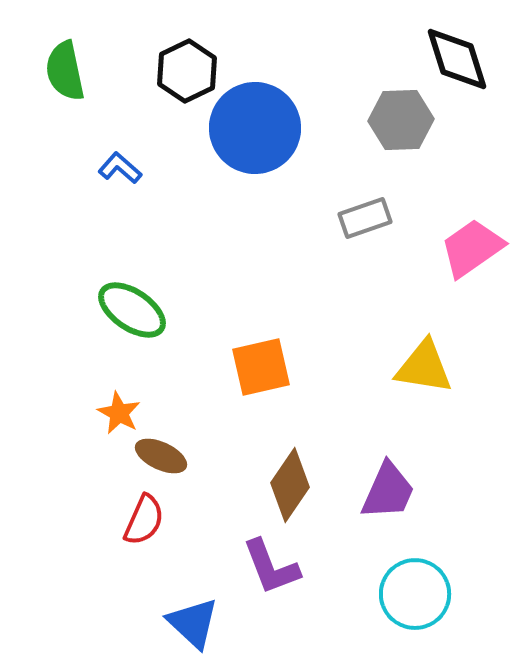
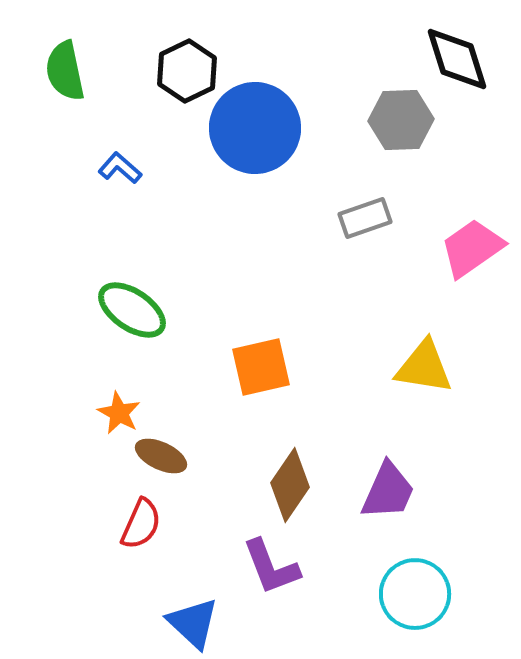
red semicircle: moved 3 px left, 4 px down
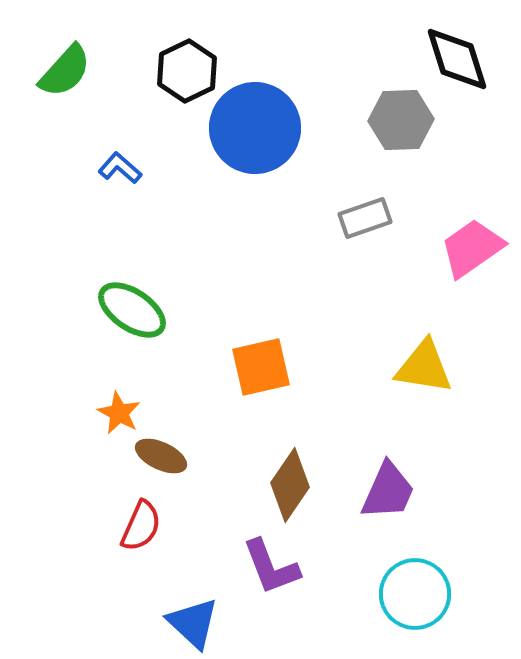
green semicircle: rotated 126 degrees counterclockwise
red semicircle: moved 2 px down
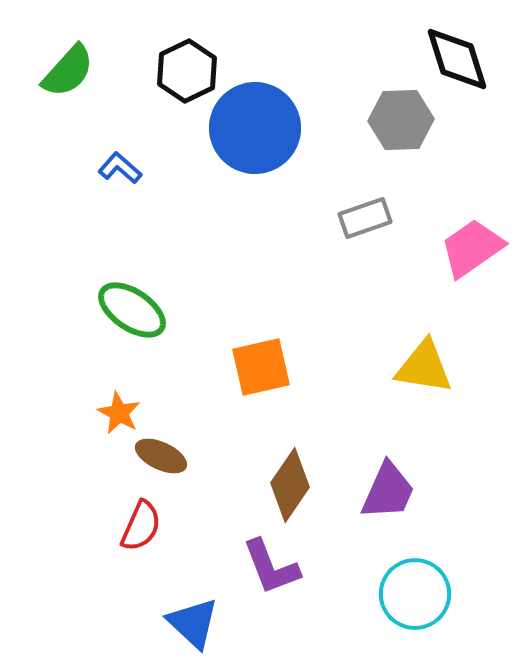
green semicircle: moved 3 px right
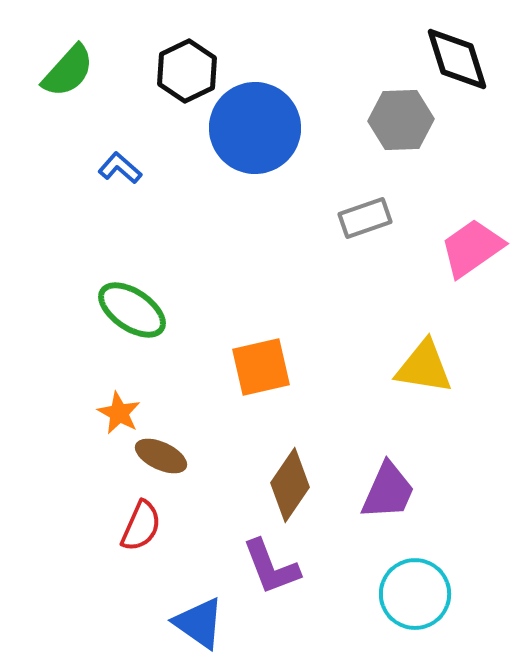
blue triangle: moved 6 px right; rotated 8 degrees counterclockwise
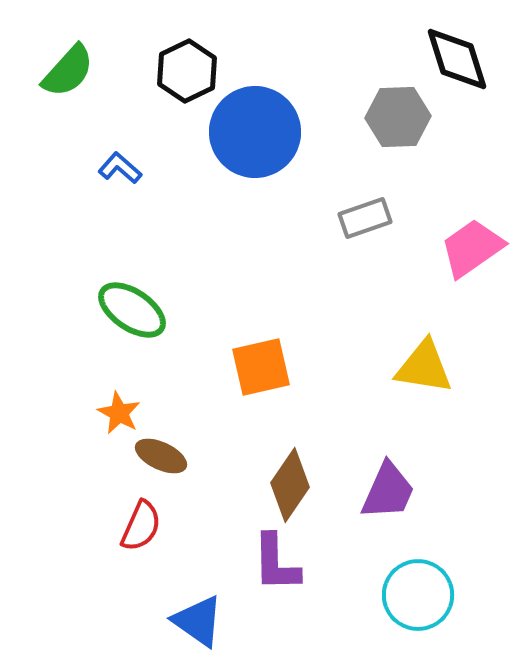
gray hexagon: moved 3 px left, 3 px up
blue circle: moved 4 px down
purple L-shape: moved 5 px right, 4 px up; rotated 20 degrees clockwise
cyan circle: moved 3 px right, 1 px down
blue triangle: moved 1 px left, 2 px up
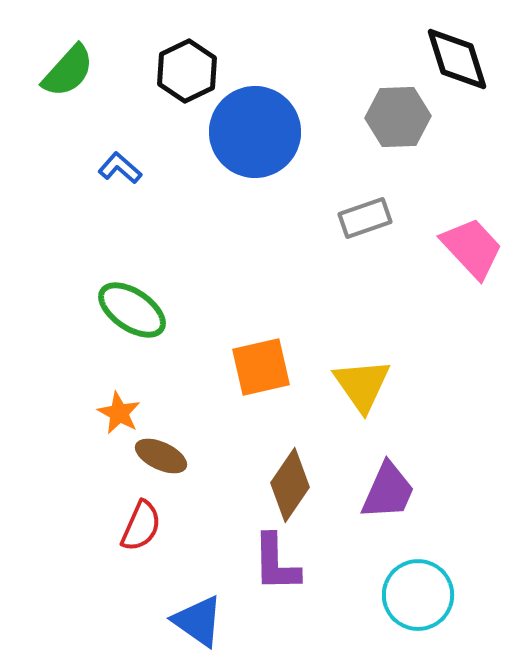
pink trapezoid: rotated 82 degrees clockwise
yellow triangle: moved 62 px left, 18 px down; rotated 46 degrees clockwise
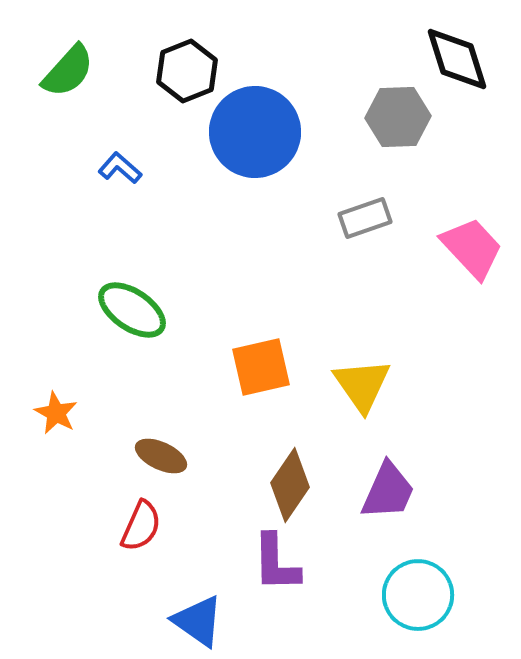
black hexagon: rotated 4 degrees clockwise
orange star: moved 63 px left
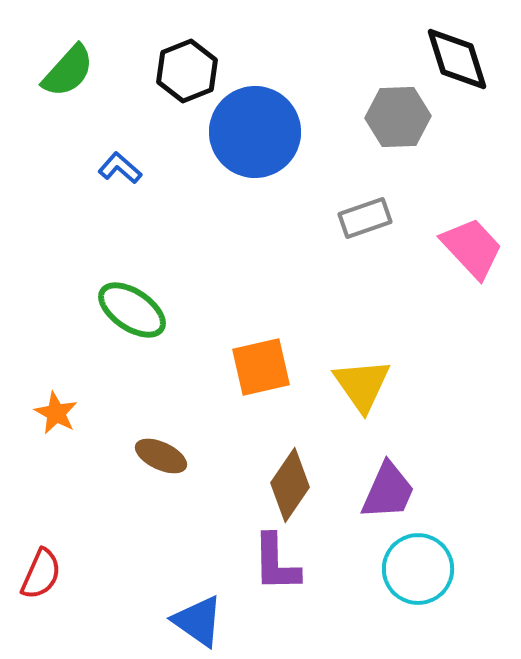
red semicircle: moved 100 px left, 48 px down
cyan circle: moved 26 px up
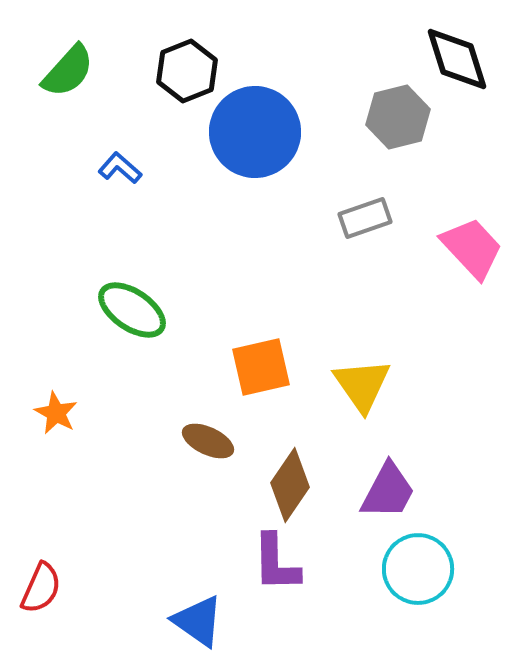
gray hexagon: rotated 12 degrees counterclockwise
brown ellipse: moved 47 px right, 15 px up
purple trapezoid: rotated 4 degrees clockwise
red semicircle: moved 14 px down
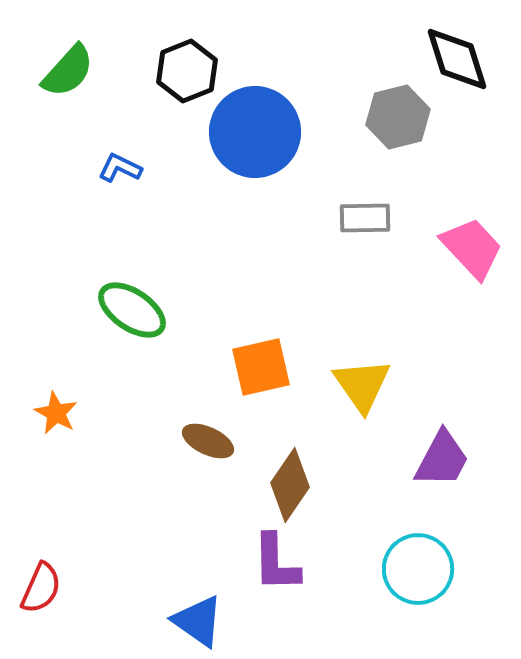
blue L-shape: rotated 15 degrees counterclockwise
gray rectangle: rotated 18 degrees clockwise
purple trapezoid: moved 54 px right, 32 px up
